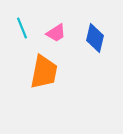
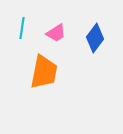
cyan line: rotated 30 degrees clockwise
blue diamond: rotated 24 degrees clockwise
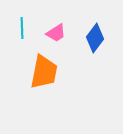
cyan line: rotated 10 degrees counterclockwise
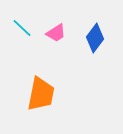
cyan line: rotated 45 degrees counterclockwise
orange trapezoid: moved 3 px left, 22 px down
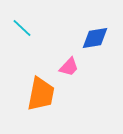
pink trapezoid: moved 13 px right, 34 px down; rotated 15 degrees counterclockwise
blue diamond: rotated 44 degrees clockwise
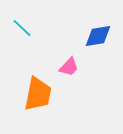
blue diamond: moved 3 px right, 2 px up
orange trapezoid: moved 3 px left
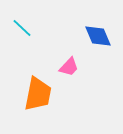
blue diamond: rotated 76 degrees clockwise
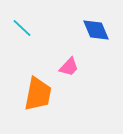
blue diamond: moved 2 px left, 6 px up
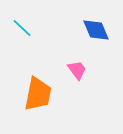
pink trapezoid: moved 8 px right, 3 px down; rotated 80 degrees counterclockwise
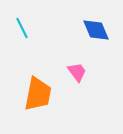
cyan line: rotated 20 degrees clockwise
pink trapezoid: moved 2 px down
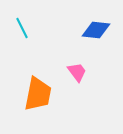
blue diamond: rotated 60 degrees counterclockwise
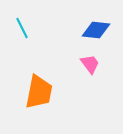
pink trapezoid: moved 13 px right, 8 px up
orange trapezoid: moved 1 px right, 2 px up
